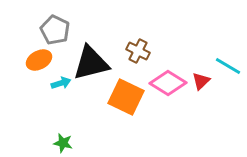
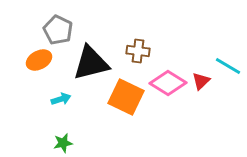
gray pentagon: moved 3 px right
brown cross: rotated 20 degrees counterclockwise
cyan arrow: moved 16 px down
green star: rotated 24 degrees counterclockwise
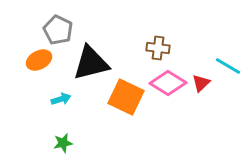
brown cross: moved 20 px right, 3 px up
red triangle: moved 2 px down
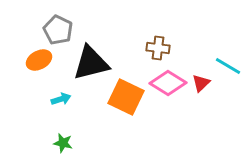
green star: rotated 24 degrees clockwise
